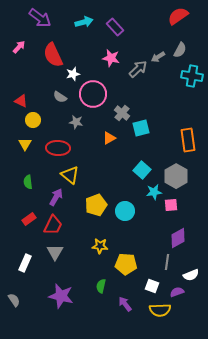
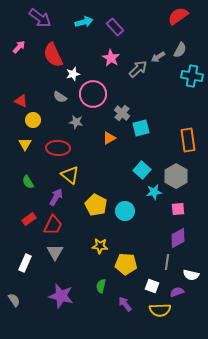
pink star at (111, 58): rotated 18 degrees clockwise
green semicircle at (28, 182): rotated 24 degrees counterclockwise
yellow pentagon at (96, 205): rotated 25 degrees counterclockwise
pink square at (171, 205): moved 7 px right, 4 px down
white semicircle at (191, 275): rotated 35 degrees clockwise
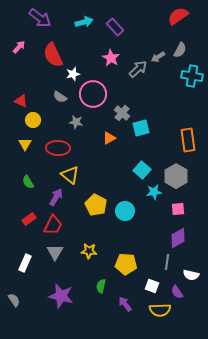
yellow star at (100, 246): moved 11 px left, 5 px down
purple semicircle at (177, 292): rotated 104 degrees counterclockwise
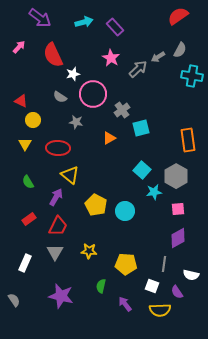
gray cross at (122, 113): moved 3 px up; rotated 14 degrees clockwise
red trapezoid at (53, 225): moved 5 px right, 1 px down
gray line at (167, 262): moved 3 px left, 2 px down
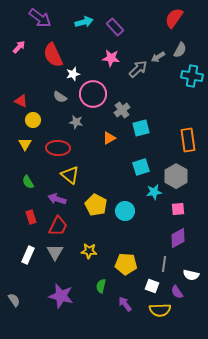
red semicircle at (178, 16): moved 4 px left, 2 px down; rotated 20 degrees counterclockwise
pink star at (111, 58): rotated 24 degrees counterclockwise
cyan square at (142, 170): moved 1 px left, 3 px up; rotated 30 degrees clockwise
purple arrow at (56, 197): moved 1 px right, 2 px down; rotated 102 degrees counterclockwise
red rectangle at (29, 219): moved 2 px right, 2 px up; rotated 72 degrees counterclockwise
white rectangle at (25, 263): moved 3 px right, 8 px up
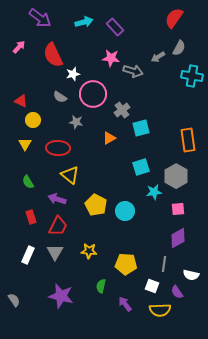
gray semicircle at (180, 50): moved 1 px left, 2 px up
gray arrow at (138, 69): moved 5 px left, 2 px down; rotated 60 degrees clockwise
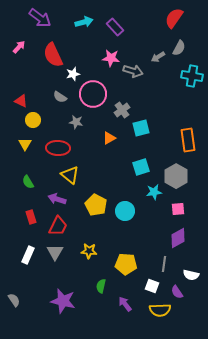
purple star at (61, 296): moved 2 px right, 5 px down
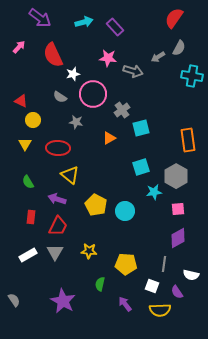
pink star at (111, 58): moved 3 px left
red rectangle at (31, 217): rotated 24 degrees clockwise
white rectangle at (28, 255): rotated 36 degrees clockwise
green semicircle at (101, 286): moved 1 px left, 2 px up
purple star at (63, 301): rotated 15 degrees clockwise
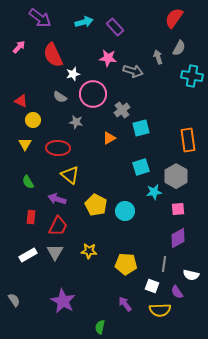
gray arrow at (158, 57): rotated 104 degrees clockwise
green semicircle at (100, 284): moved 43 px down
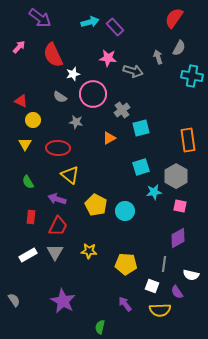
cyan arrow at (84, 22): moved 6 px right
pink square at (178, 209): moved 2 px right, 3 px up; rotated 16 degrees clockwise
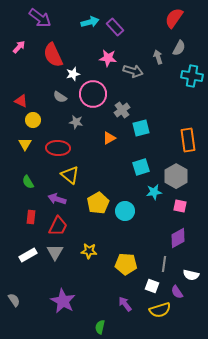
yellow pentagon at (96, 205): moved 2 px right, 2 px up; rotated 15 degrees clockwise
yellow semicircle at (160, 310): rotated 15 degrees counterclockwise
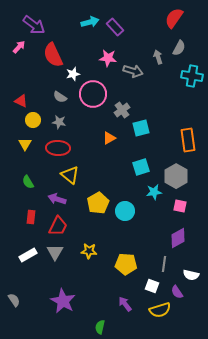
purple arrow at (40, 18): moved 6 px left, 7 px down
gray star at (76, 122): moved 17 px left
